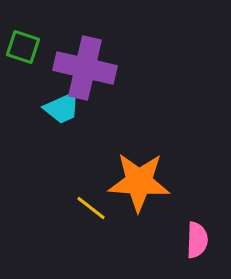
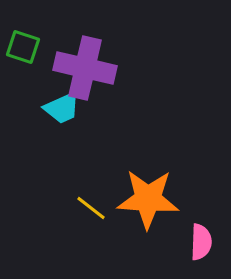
orange star: moved 9 px right, 17 px down
pink semicircle: moved 4 px right, 2 px down
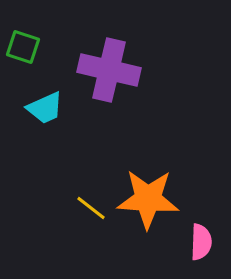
purple cross: moved 24 px right, 2 px down
cyan trapezoid: moved 17 px left
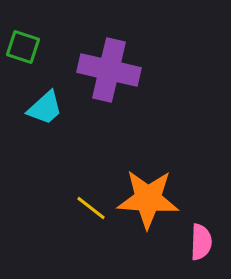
cyan trapezoid: rotated 18 degrees counterclockwise
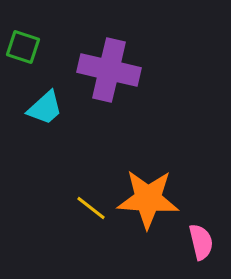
pink semicircle: rotated 15 degrees counterclockwise
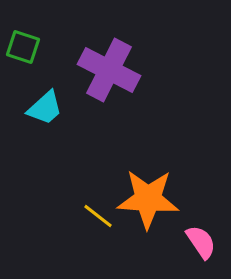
purple cross: rotated 14 degrees clockwise
yellow line: moved 7 px right, 8 px down
pink semicircle: rotated 21 degrees counterclockwise
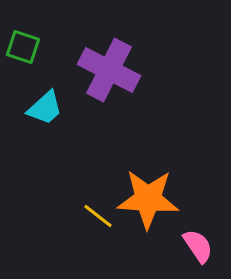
pink semicircle: moved 3 px left, 4 px down
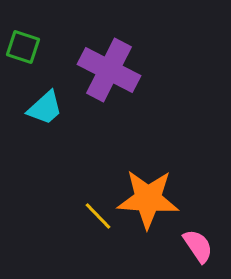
yellow line: rotated 8 degrees clockwise
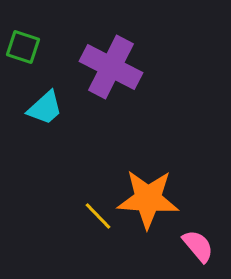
purple cross: moved 2 px right, 3 px up
pink semicircle: rotated 6 degrees counterclockwise
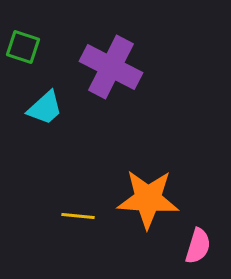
yellow line: moved 20 px left; rotated 40 degrees counterclockwise
pink semicircle: rotated 57 degrees clockwise
